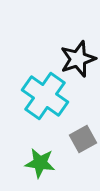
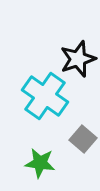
gray square: rotated 20 degrees counterclockwise
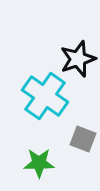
gray square: rotated 20 degrees counterclockwise
green star: moved 1 px left; rotated 8 degrees counterclockwise
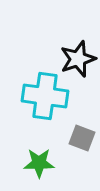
cyan cross: rotated 27 degrees counterclockwise
gray square: moved 1 px left, 1 px up
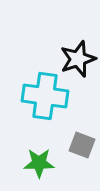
gray square: moved 7 px down
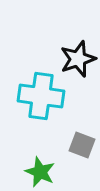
cyan cross: moved 4 px left
green star: moved 1 px right, 9 px down; rotated 24 degrees clockwise
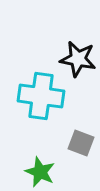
black star: rotated 30 degrees clockwise
gray square: moved 1 px left, 2 px up
